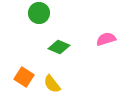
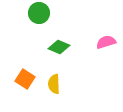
pink semicircle: moved 3 px down
orange square: moved 1 px right, 2 px down
yellow semicircle: moved 2 px right; rotated 36 degrees clockwise
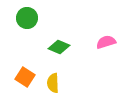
green circle: moved 12 px left, 5 px down
orange square: moved 2 px up
yellow semicircle: moved 1 px left, 1 px up
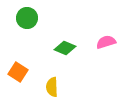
green diamond: moved 6 px right, 1 px down
orange square: moved 7 px left, 5 px up
yellow semicircle: moved 1 px left, 4 px down
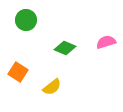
green circle: moved 1 px left, 2 px down
yellow semicircle: rotated 126 degrees counterclockwise
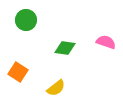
pink semicircle: rotated 36 degrees clockwise
green diamond: rotated 15 degrees counterclockwise
yellow semicircle: moved 4 px right, 1 px down
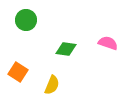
pink semicircle: moved 2 px right, 1 px down
green diamond: moved 1 px right, 1 px down
yellow semicircle: moved 4 px left, 3 px up; rotated 30 degrees counterclockwise
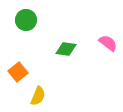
pink semicircle: rotated 18 degrees clockwise
orange square: rotated 18 degrees clockwise
yellow semicircle: moved 14 px left, 11 px down
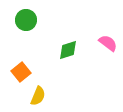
green diamond: moved 2 px right, 1 px down; rotated 25 degrees counterclockwise
orange square: moved 3 px right
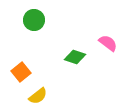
green circle: moved 8 px right
green diamond: moved 7 px right, 7 px down; rotated 35 degrees clockwise
yellow semicircle: rotated 30 degrees clockwise
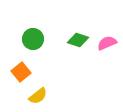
green circle: moved 1 px left, 19 px down
pink semicircle: moved 1 px left; rotated 60 degrees counterclockwise
green diamond: moved 3 px right, 17 px up
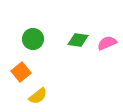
green diamond: rotated 10 degrees counterclockwise
